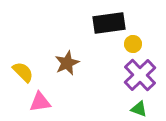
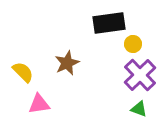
pink triangle: moved 1 px left, 2 px down
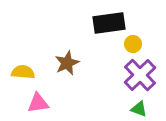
yellow semicircle: rotated 40 degrees counterclockwise
pink triangle: moved 1 px left, 1 px up
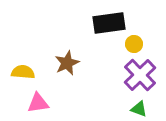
yellow circle: moved 1 px right
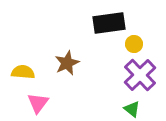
pink triangle: rotated 45 degrees counterclockwise
green triangle: moved 7 px left; rotated 18 degrees clockwise
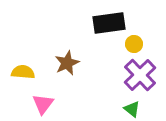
pink triangle: moved 5 px right, 1 px down
